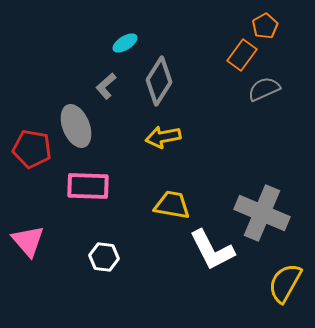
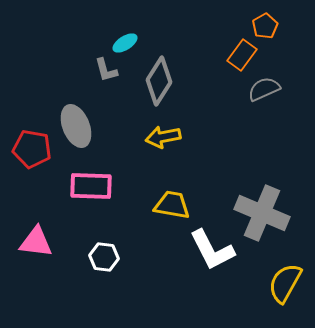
gray L-shape: moved 16 px up; rotated 64 degrees counterclockwise
pink rectangle: moved 3 px right
pink triangle: moved 8 px right, 1 px down; rotated 42 degrees counterclockwise
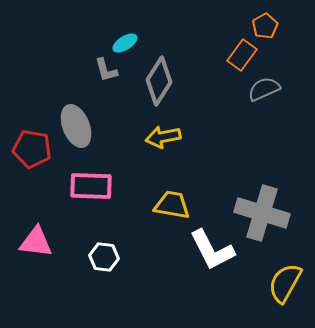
gray cross: rotated 6 degrees counterclockwise
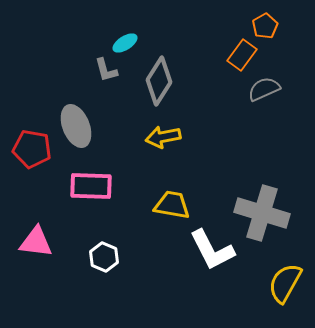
white hexagon: rotated 16 degrees clockwise
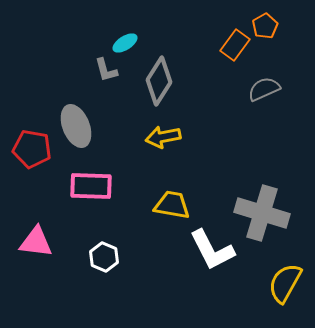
orange rectangle: moved 7 px left, 10 px up
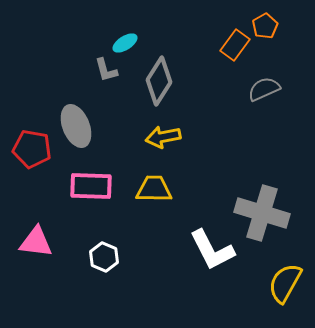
yellow trapezoid: moved 18 px left, 16 px up; rotated 9 degrees counterclockwise
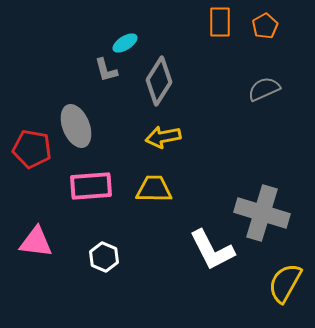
orange rectangle: moved 15 px left, 23 px up; rotated 36 degrees counterclockwise
pink rectangle: rotated 6 degrees counterclockwise
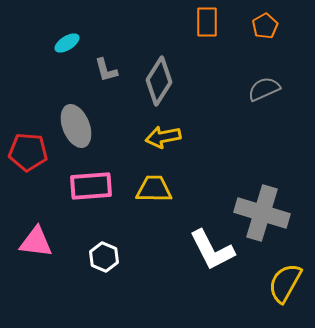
orange rectangle: moved 13 px left
cyan ellipse: moved 58 px left
red pentagon: moved 4 px left, 3 px down; rotated 6 degrees counterclockwise
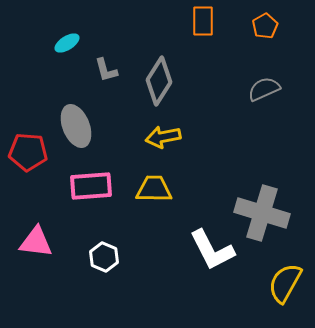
orange rectangle: moved 4 px left, 1 px up
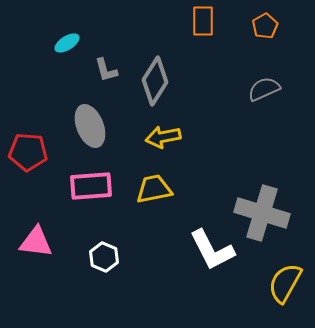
gray diamond: moved 4 px left
gray ellipse: moved 14 px right
yellow trapezoid: rotated 12 degrees counterclockwise
